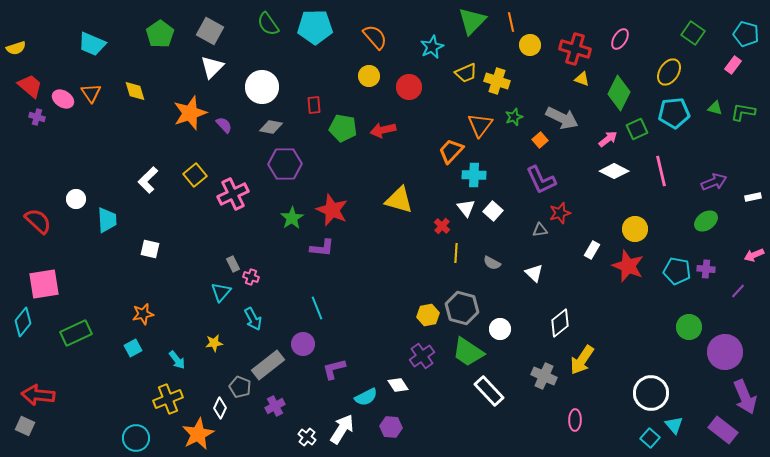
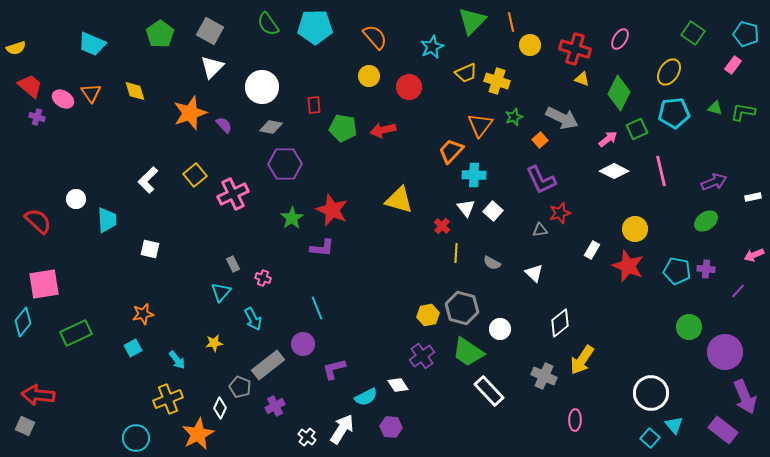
pink cross at (251, 277): moved 12 px right, 1 px down
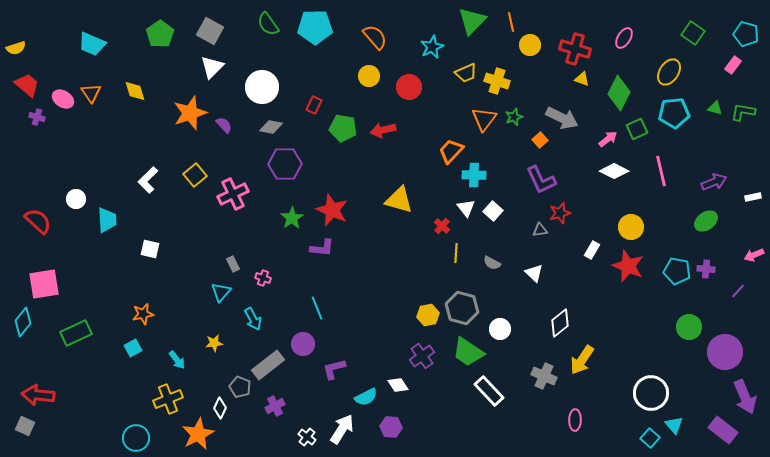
pink ellipse at (620, 39): moved 4 px right, 1 px up
red trapezoid at (30, 86): moved 3 px left, 1 px up
red rectangle at (314, 105): rotated 30 degrees clockwise
orange triangle at (480, 125): moved 4 px right, 6 px up
yellow circle at (635, 229): moved 4 px left, 2 px up
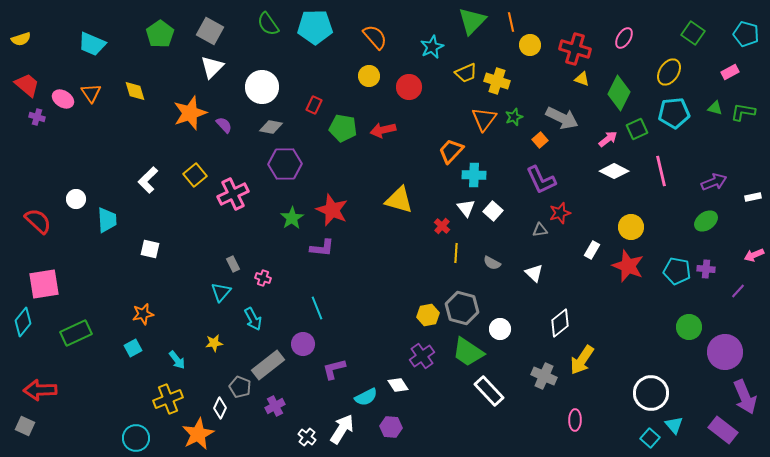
yellow semicircle at (16, 48): moved 5 px right, 9 px up
pink rectangle at (733, 65): moved 3 px left, 7 px down; rotated 24 degrees clockwise
red arrow at (38, 395): moved 2 px right, 5 px up; rotated 8 degrees counterclockwise
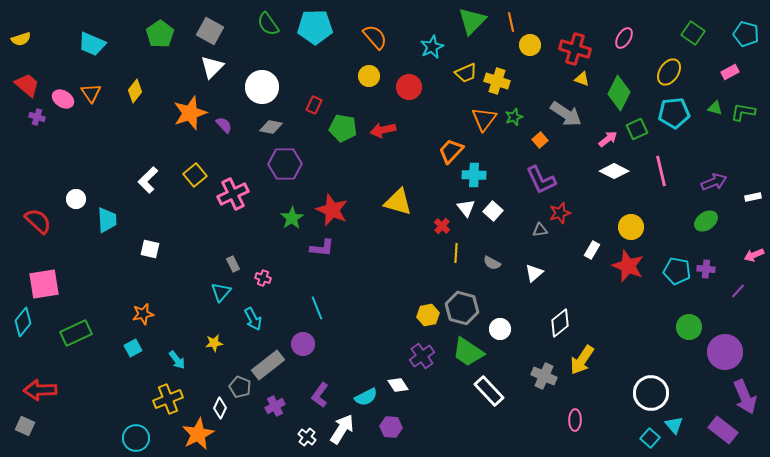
yellow diamond at (135, 91): rotated 55 degrees clockwise
gray arrow at (562, 118): moved 4 px right, 4 px up; rotated 8 degrees clockwise
yellow triangle at (399, 200): moved 1 px left, 2 px down
white triangle at (534, 273): rotated 36 degrees clockwise
purple L-shape at (334, 369): moved 14 px left, 26 px down; rotated 40 degrees counterclockwise
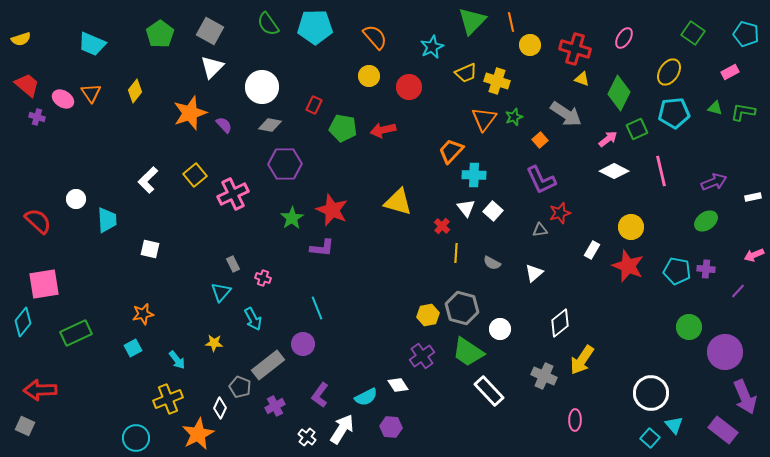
gray diamond at (271, 127): moved 1 px left, 2 px up
yellow star at (214, 343): rotated 12 degrees clockwise
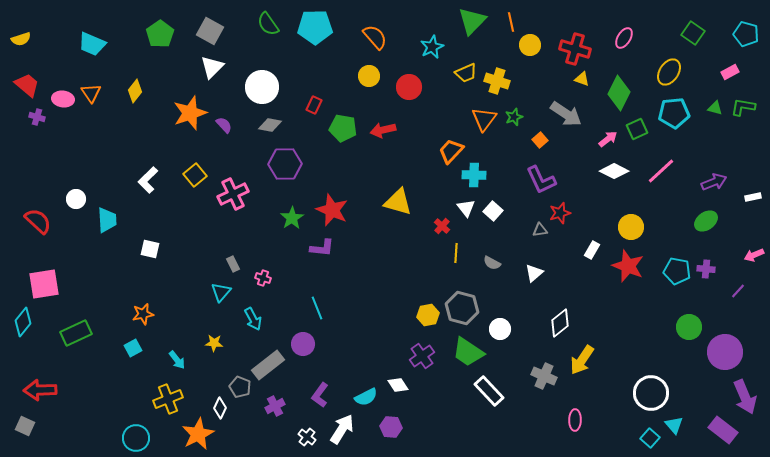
pink ellipse at (63, 99): rotated 25 degrees counterclockwise
green L-shape at (743, 112): moved 5 px up
pink line at (661, 171): rotated 60 degrees clockwise
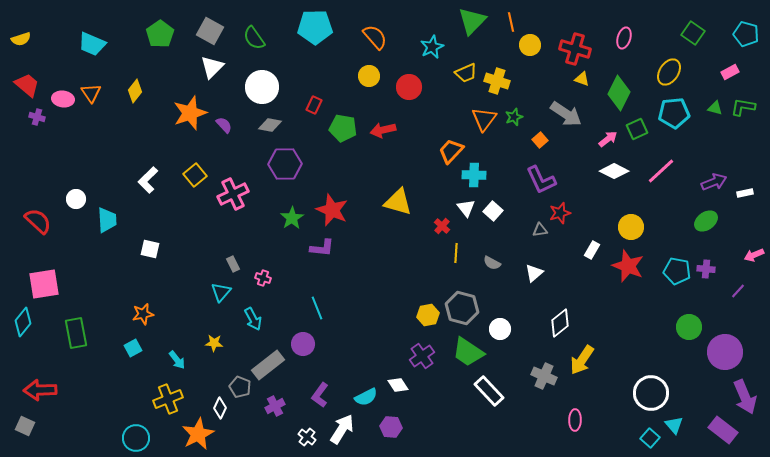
green semicircle at (268, 24): moved 14 px left, 14 px down
pink ellipse at (624, 38): rotated 15 degrees counterclockwise
white rectangle at (753, 197): moved 8 px left, 4 px up
green rectangle at (76, 333): rotated 76 degrees counterclockwise
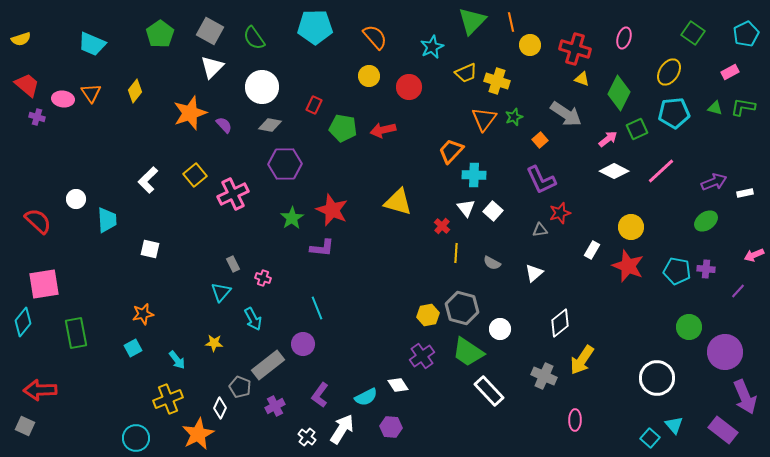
cyan pentagon at (746, 34): rotated 30 degrees clockwise
white circle at (651, 393): moved 6 px right, 15 px up
